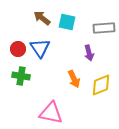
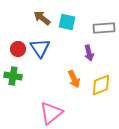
green cross: moved 8 px left
pink triangle: rotated 50 degrees counterclockwise
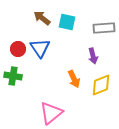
purple arrow: moved 4 px right, 3 px down
